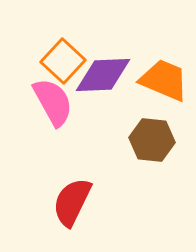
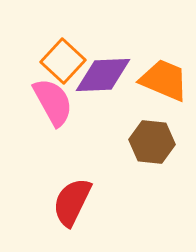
brown hexagon: moved 2 px down
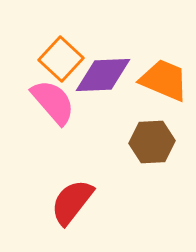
orange square: moved 2 px left, 2 px up
pink semicircle: rotated 12 degrees counterclockwise
brown hexagon: rotated 9 degrees counterclockwise
red semicircle: rotated 12 degrees clockwise
